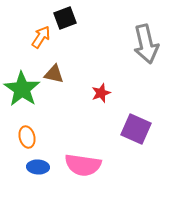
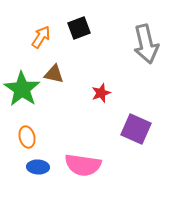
black square: moved 14 px right, 10 px down
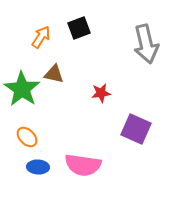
red star: rotated 12 degrees clockwise
orange ellipse: rotated 30 degrees counterclockwise
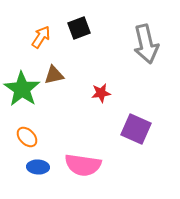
brown triangle: moved 1 px down; rotated 25 degrees counterclockwise
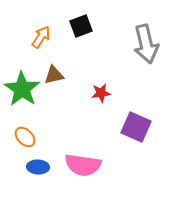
black square: moved 2 px right, 2 px up
purple square: moved 2 px up
orange ellipse: moved 2 px left
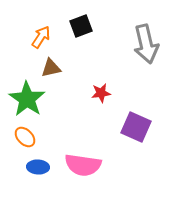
brown triangle: moved 3 px left, 7 px up
green star: moved 5 px right, 10 px down
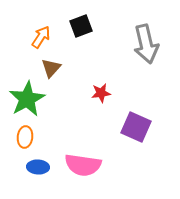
brown triangle: rotated 35 degrees counterclockwise
green star: rotated 9 degrees clockwise
orange ellipse: rotated 50 degrees clockwise
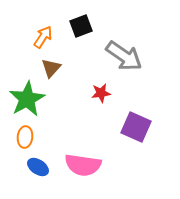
orange arrow: moved 2 px right
gray arrow: moved 22 px left, 12 px down; rotated 42 degrees counterclockwise
blue ellipse: rotated 30 degrees clockwise
